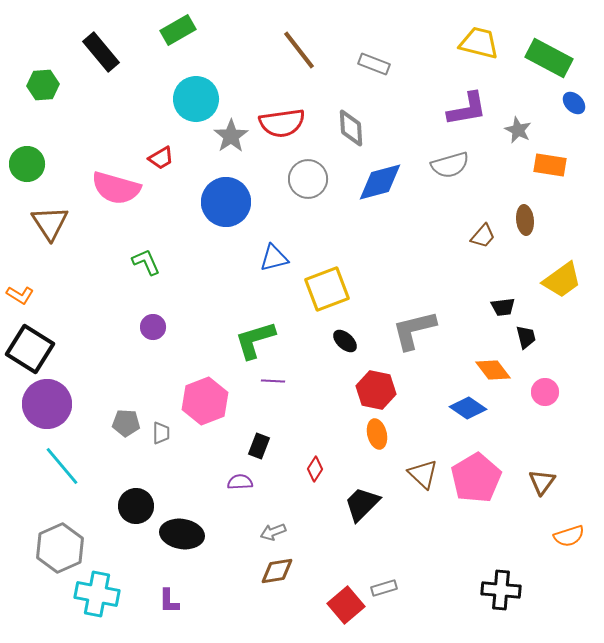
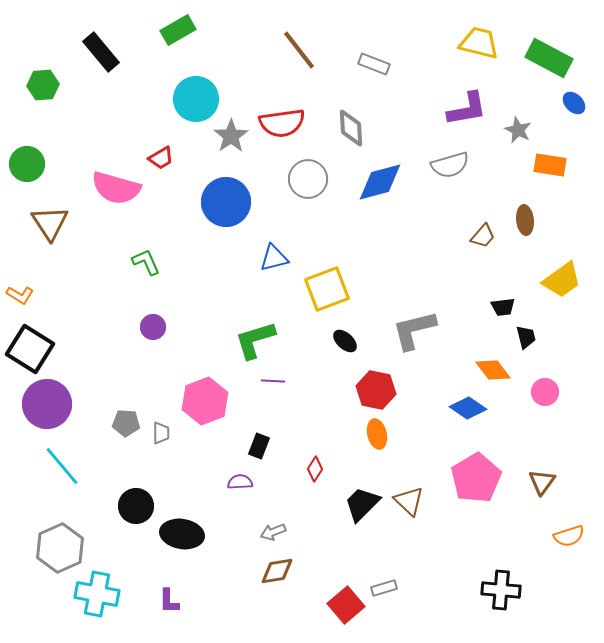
brown triangle at (423, 474): moved 14 px left, 27 px down
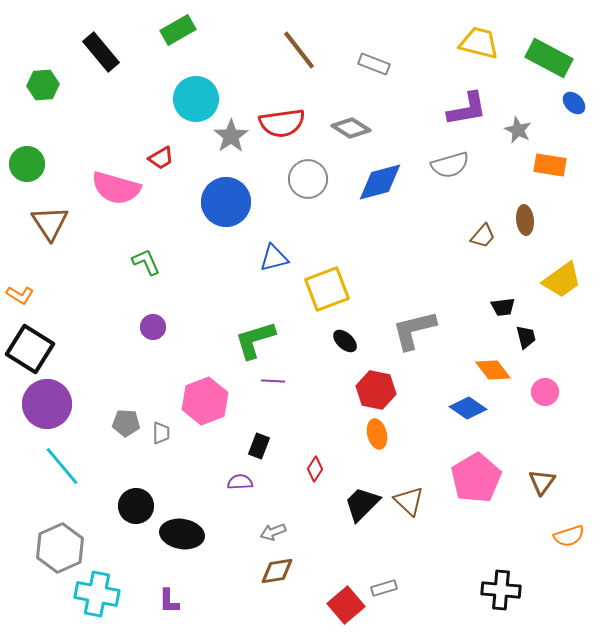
gray diamond at (351, 128): rotated 54 degrees counterclockwise
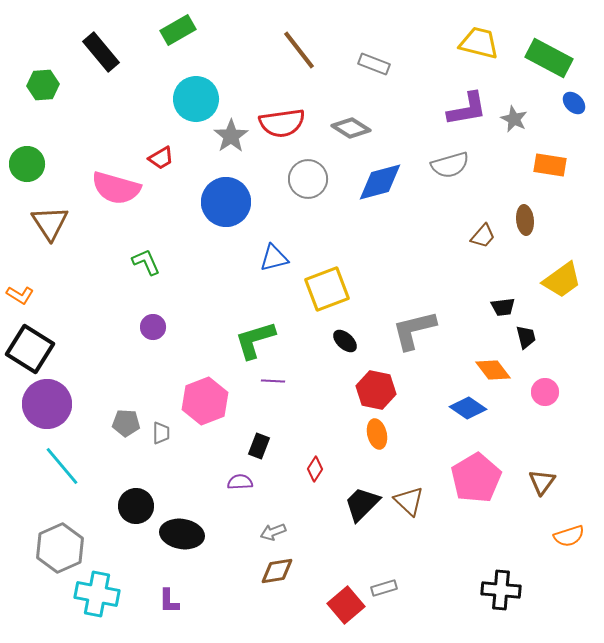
gray star at (518, 130): moved 4 px left, 11 px up
